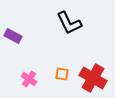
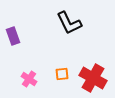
purple rectangle: rotated 42 degrees clockwise
orange square: rotated 16 degrees counterclockwise
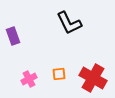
orange square: moved 3 px left
pink cross: rotated 28 degrees clockwise
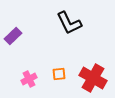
purple rectangle: rotated 66 degrees clockwise
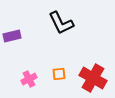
black L-shape: moved 8 px left
purple rectangle: moved 1 px left; rotated 30 degrees clockwise
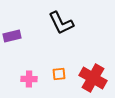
pink cross: rotated 28 degrees clockwise
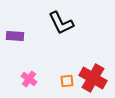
purple rectangle: moved 3 px right; rotated 18 degrees clockwise
orange square: moved 8 px right, 7 px down
pink cross: rotated 35 degrees clockwise
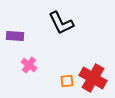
pink cross: moved 14 px up
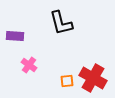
black L-shape: rotated 12 degrees clockwise
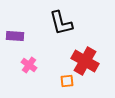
red cross: moved 8 px left, 17 px up
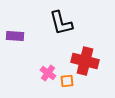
red cross: rotated 16 degrees counterclockwise
pink cross: moved 19 px right, 8 px down
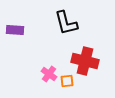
black L-shape: moved 5 px right
purple rectangle: moved 6 px up
pink cross: moved 1 px right, 1 px down
